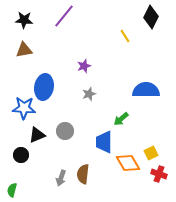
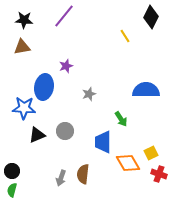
brown triangle: moved 2 px left, 3 px up
purple star: moved 18 px left
green arrow: rotated 84 degrees counterclockwise
blue trapezoid: moved 1 px left
black circle: moved 9 px left, 16 px down
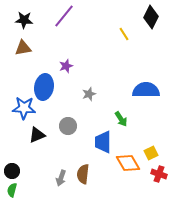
yellow line: moved 1 px left, 2 px up
brown triangle: moved 1 px right, 1 px down
gray circle: moved 3 px right, 5 px up
